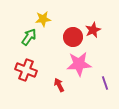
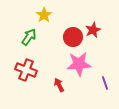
yellow star: moved 1 px right, 4 px up; rotated 28 degrees counterclockwise
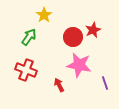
pink star: moved 1 px down; rotated 15 degrees clockwise
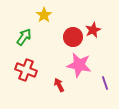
green arrow: moved 5 px left
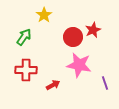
red cross: rotated 20 degrees counterclockwise
red arrow: moved 6 px left; rotated 88 degrees clockwise
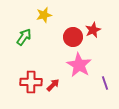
yellow star: rotated 21 degrees clockwise
pink star: rotated 20 degrees clockwise
red cross: moved 5 px right, 12 px down
red arrow: rotated 16 degrees counterclockwise
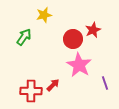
red circle: moved 2 px down
red cross: moved 9 px down
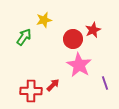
yellow star: moved 5 px down
